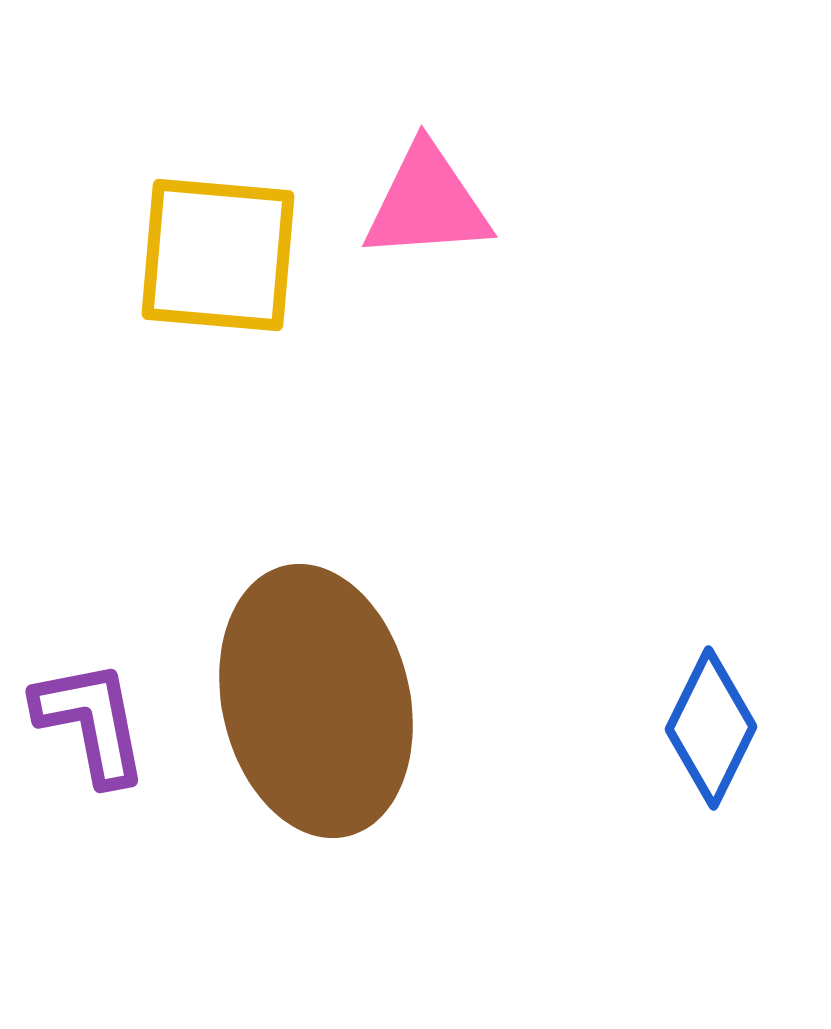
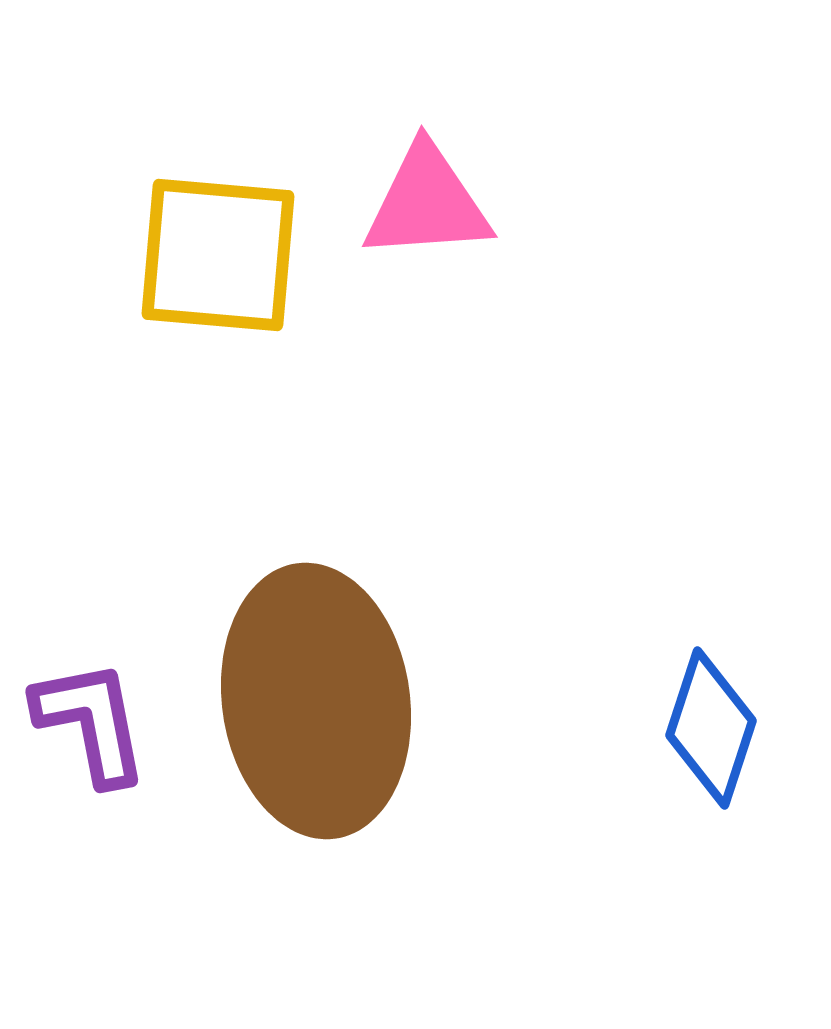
brown ellipse: rotated 5 degrees clockwise
blue diamond: rotated 8 degrees counterclockwise
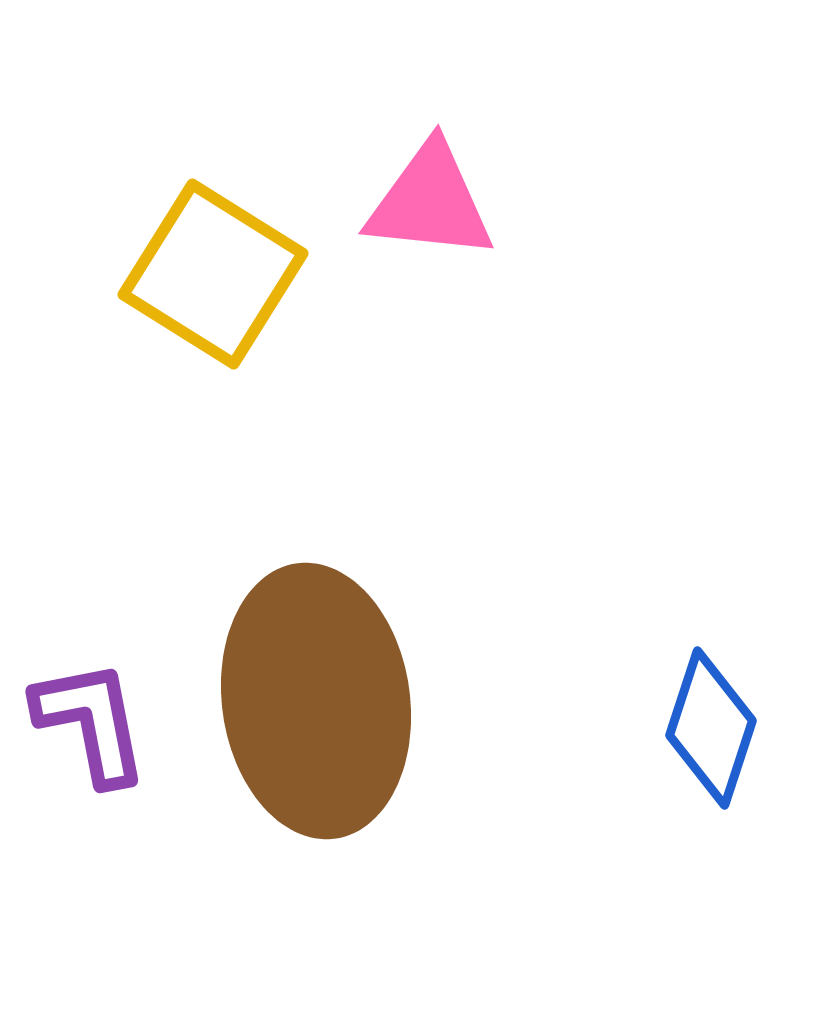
pink triangle: moved 3 px right, 1 px up; rotated 10 degrees clockwise
yellow square: moved 5 px left, 19 px down; rotated 27 degrees clockwise
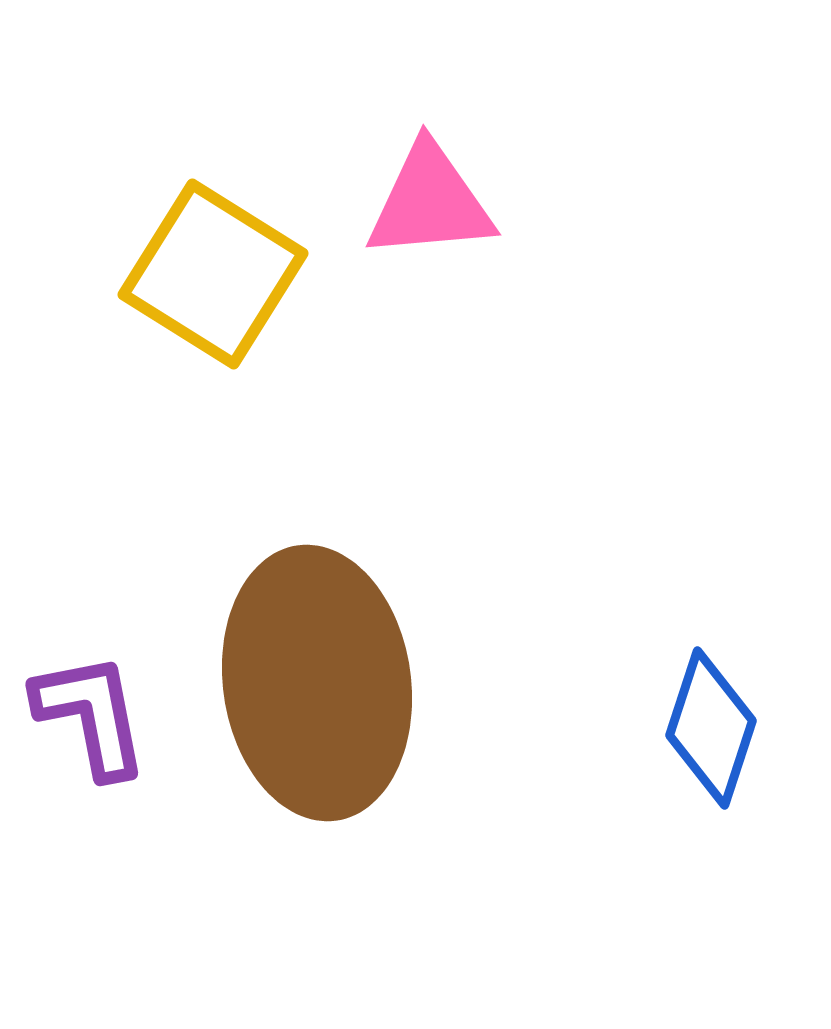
pink triangle: rotated 11 degrees counterclockwise
brown ellipse: moved 1 px right, 18 px up
purple L-shape: moved 7 px up
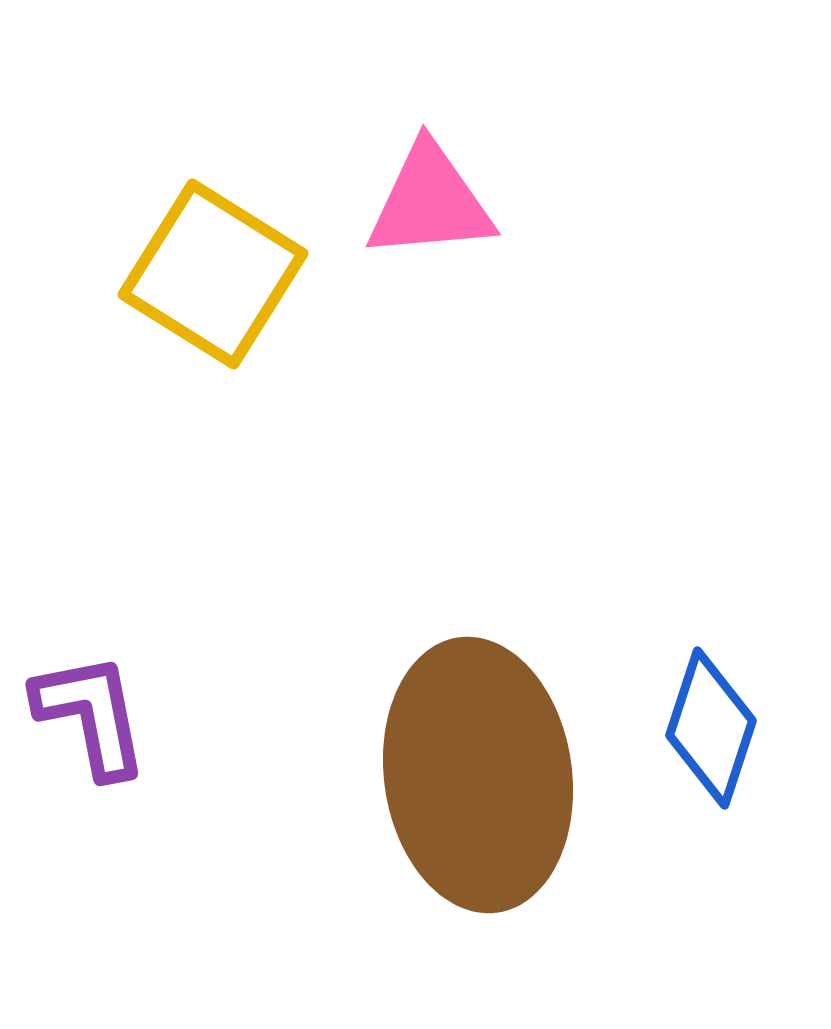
brown ellipse: moved 161 px right, 92 px down
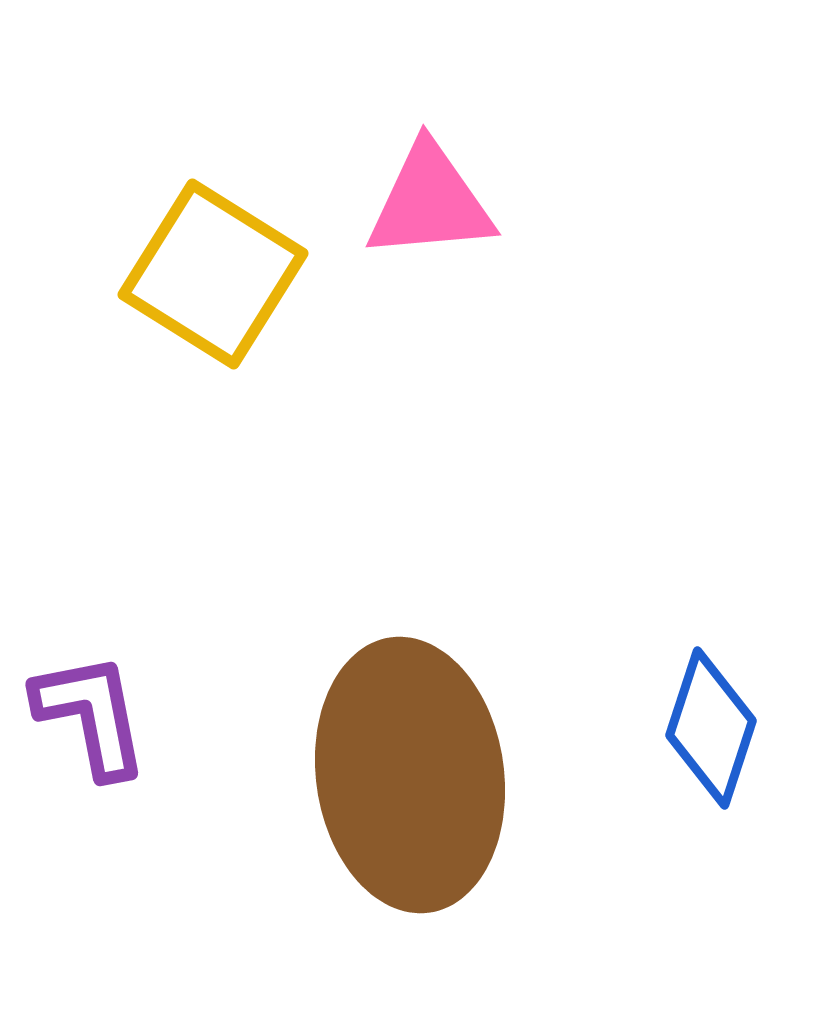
brown ellipse: moved 68 px left
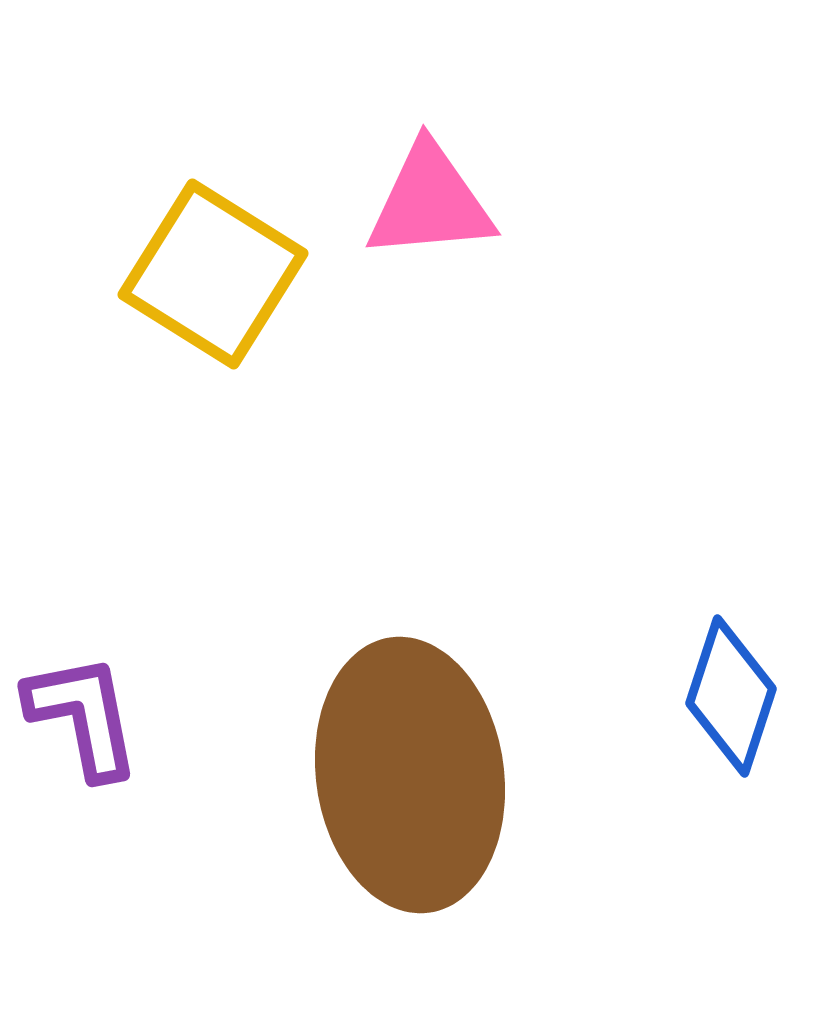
purple L-shape: moved 8 px left, 1 px down
blue diamond: moved 20 px right, 32 px up
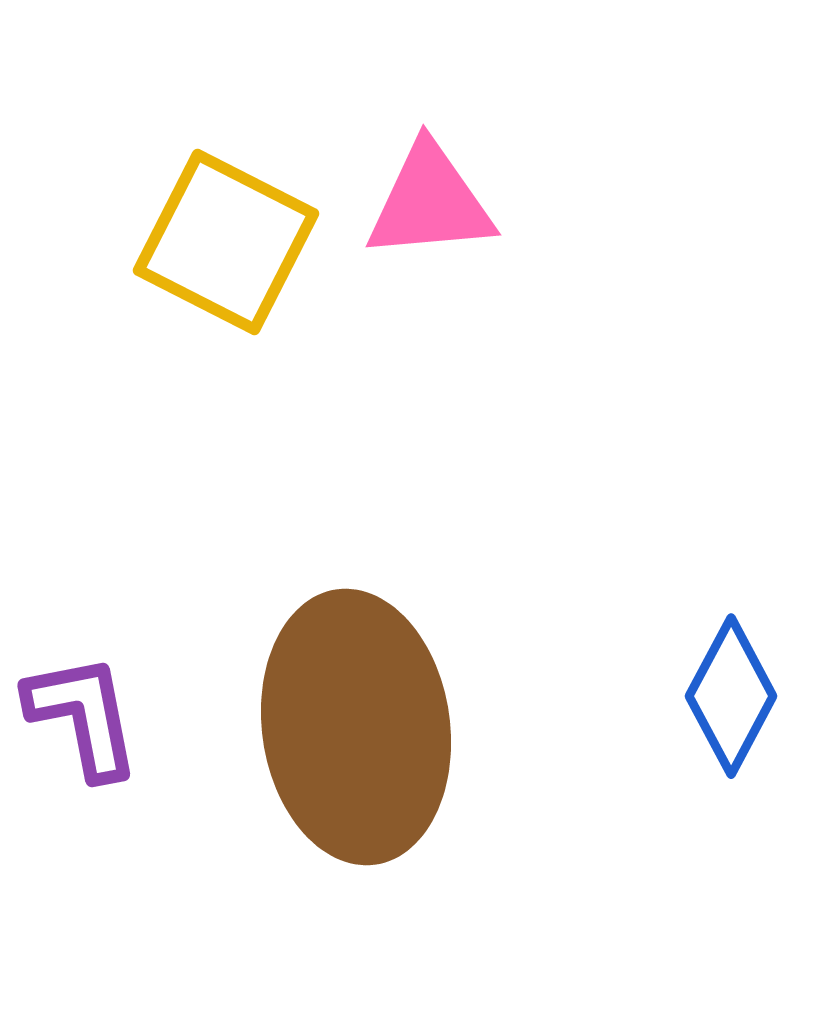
yellow square: moved 13 px right, 32 px up; rotated 5 degrees counterclockwise
blue diamond: rotated 10 degrees clockwise
brown ellipse: moved 54 px left, 48 px up
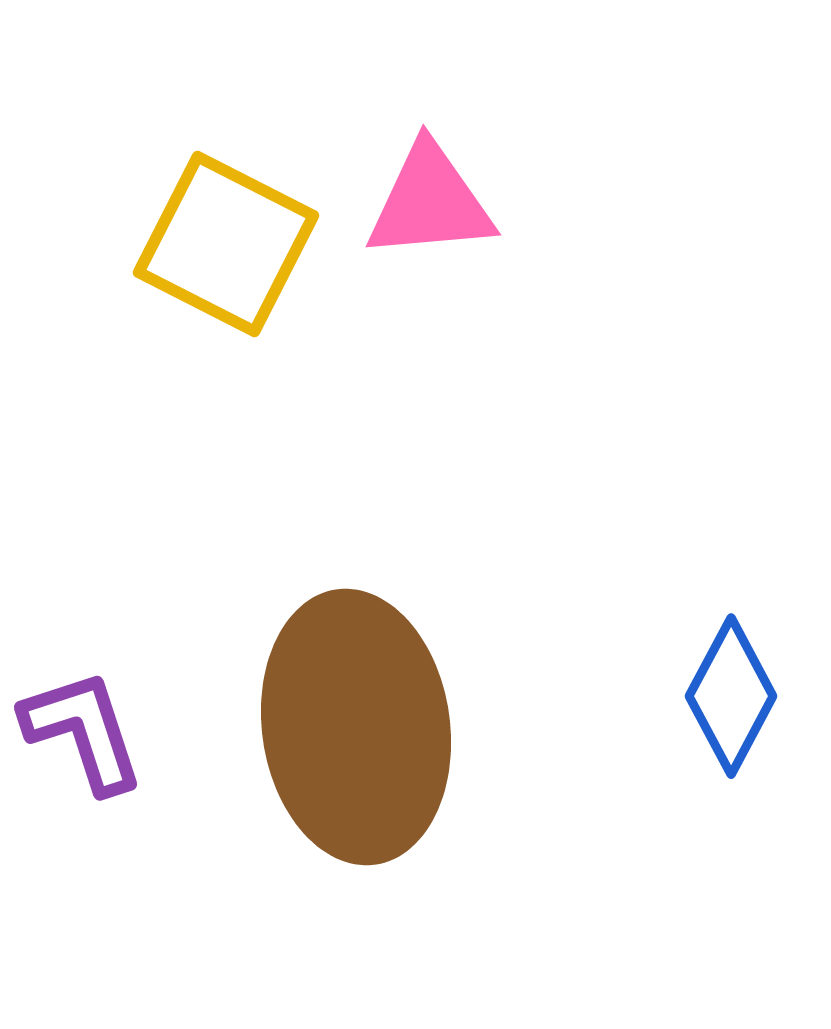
yellow square: moved 2 px down
purple L-shape: moved 15 px down; rotated 7 degrees counterclockwise
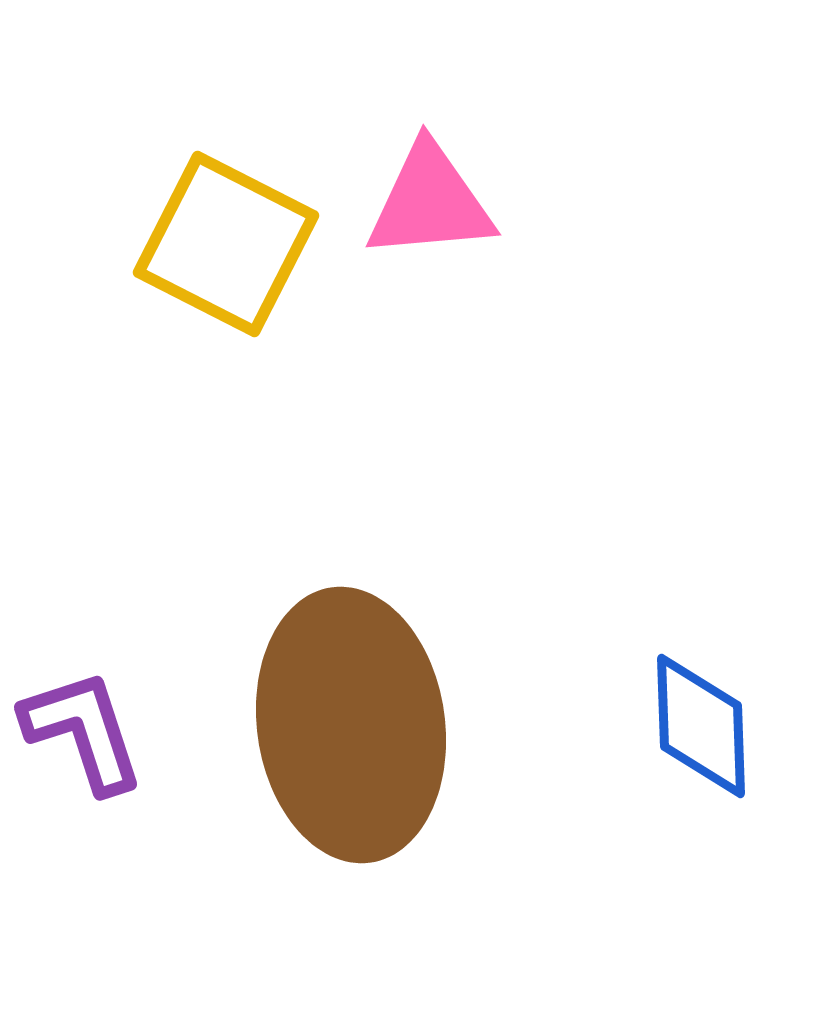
blue diamond: moved 30 px left, 30 px down; rotated 30 degrees counterclockwise
brown ellipse: moved 5 px left, 2 px up
